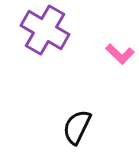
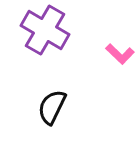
black semicircle: moved 25 px left, 20 px up
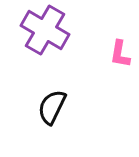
pink L-shape: rotated 56 degrees clockwise
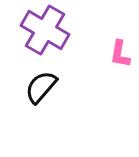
black semicircle: moved 11 px left, 20 px up; rotated 15 degrees clockwise
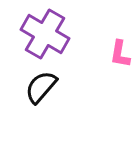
purple cross: moved 4 px down
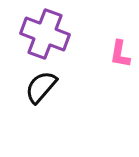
purple cross: rotated 9 degrees counterclockwise
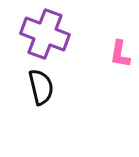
black semicircle: rotated 126 degrees clockwise
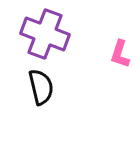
pink L-shape: rotated 8 degrees clockwise
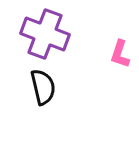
black semicircle: moved 2 px right
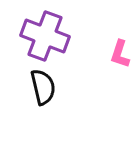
purple cross: moved 2 px down
